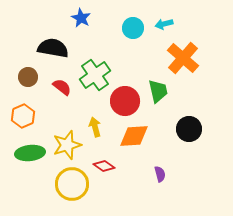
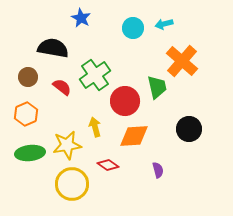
orange cross: moved 1 px left, 3 px down
green trapezoid: moved 1 px left, 4 px up
orange hexagon: moved 3 px right, 2 px up
yellow star: rotated 8 degrees clockwise
red diamond: moved 4 px right, 1 px up
purple semicircle: moved 2 px left, 4 px up
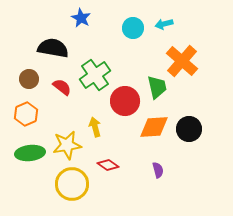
brown circle: moved 1 px right, 2 px down
orange diamond: moved 20 px right, 9 px up
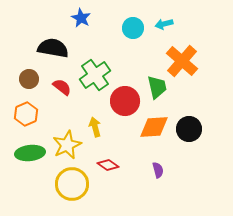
yellow star: rotated 16 degrees counterclockwise
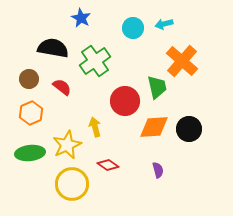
green cross: moved 14 px up
orange hexagon: moved 5 px right, 1 px up
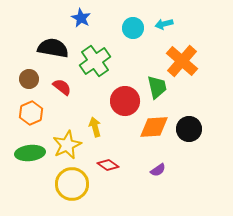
purple semicircle: rotated 70 degrees clockwise
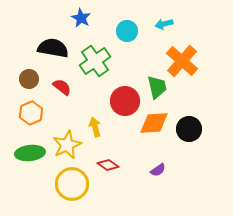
cyan circle: moved 6 px left, 3 px down
orange diamond: moved 4 px up
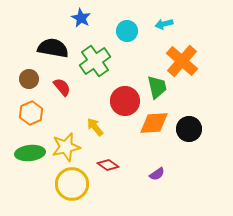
red semicircle: rotated 12 degrees clockwise
yellow arrow: rotated 24 degrees counterclockwise
yellow star: moved 1 px left, 2 px down; rotated 12 degrees clockwise
purple semicircle: moved 1 px left, 4 px down
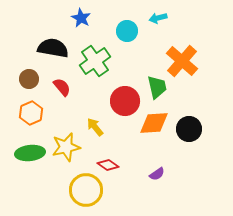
cyan arrow: moved 6 px left, 6 px up
yellow circle: moved 14 px right, 6 px down
